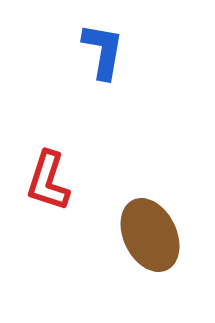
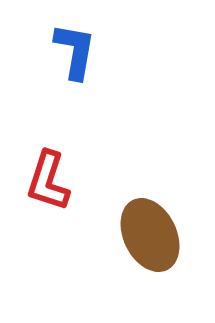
blue L-shape: moved 28 px left
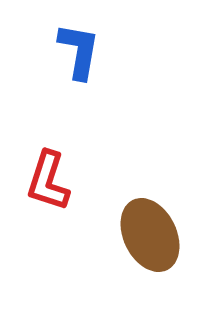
blue L-shape: moved 4 px right
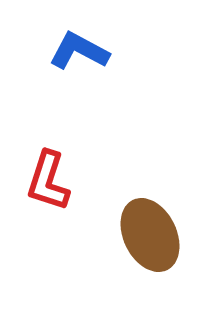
blue L-shape: rotated 72 degrees counterclockwise
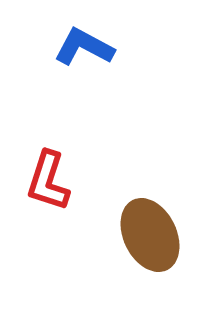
blue L-shape: moved 5 px right, 4 px up
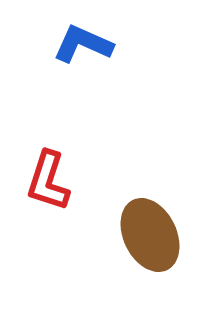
blue L-shape: moved 1 px left, 3 px up; rotated 4 degrees counterclockwise
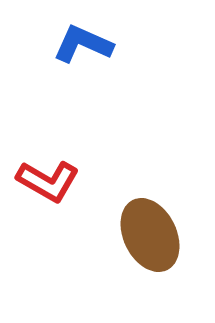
red L-shape: rotated 78 degrees counterclockwise
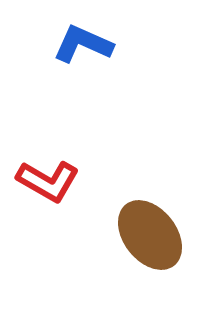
brown ellipse: rotated 12 degrees counterclockwise
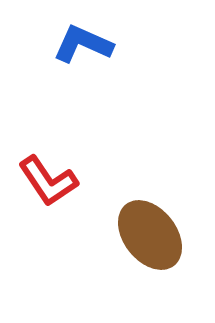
red L-shape: rotated 26 degrees clockwise
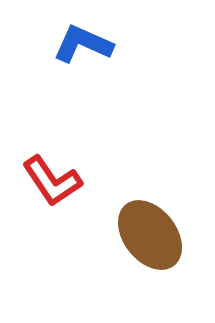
red L-shape: moved 4 px right
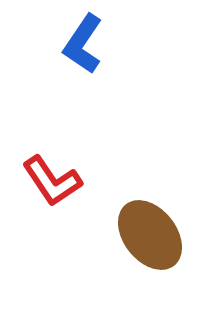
blue L-shape: rotated 80 degrees counterclockwise
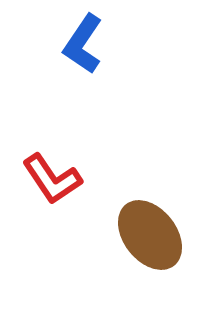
red L-shape: moved 2 px up
